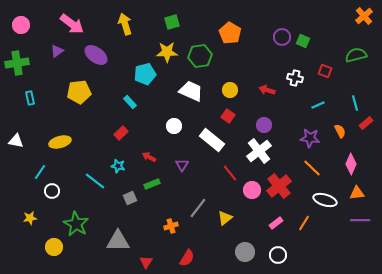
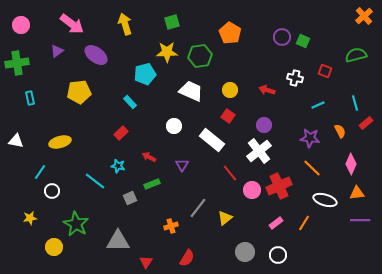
red cross at (279, 186): rotated 15 degrees clockwise
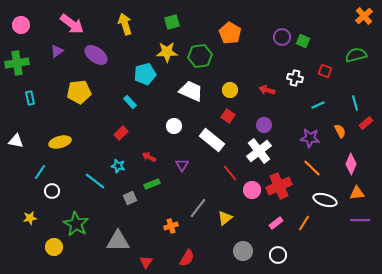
gray circle at (245, 252): moved 2 px left, 1 px up
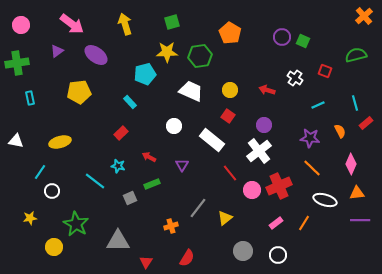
white cross at (295, 78): rotated 21 degrees clockwise
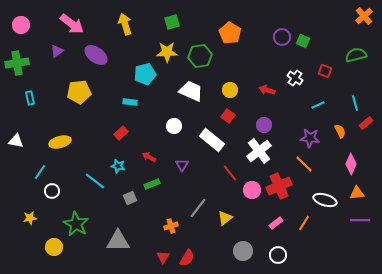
cyan rectangle at (130, 102): rotated 40 degrees counterclockwise
orange line at (312, 168): moved 8 px left, 4 px up
red triangle at (146, 262): moved 17 px right, 5 px up
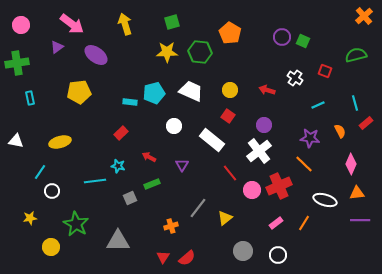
purple triangle at (57, 51): moved 4 px up
green hexagon at (200, 56): moved 4 px up; rotated 15 degrees clockwise
cyan pentagon at (145, 74): moved 9 px right, 19 px down
cyan line at (95, 181): rotated 45 degrees counterclockwise
yellow circle at (54, 247): moved 3 px left
red semicircle at (187, 258): rotated 18 degrees clockwise
